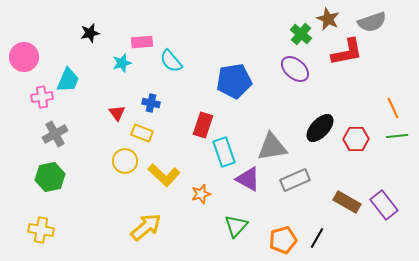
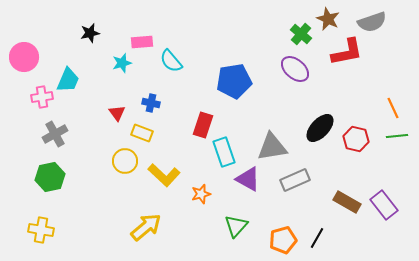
red hexagon: rotated 15 degrees clockwise
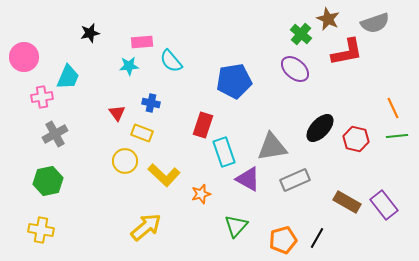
gray semicircle: moved 3 px right, 1 px down
cyan star: moved 7 px right, 3 px down; rotated 12 degrees clockwise
cyan trapezoid: moved 3 px up
green hexagon: moved 2 px left, 4 px down
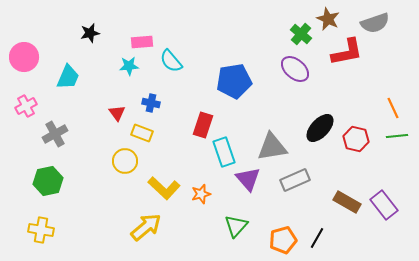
pink cross: moved 16 px left, 9 px down; rotated 20 degrees counterclockwise
yellow L-shape: moved 13 px down
purple triangle: rotated 20 degrees clockwise
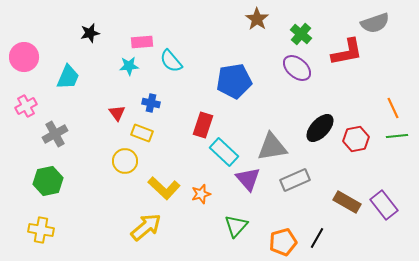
brown star: moved 71 px left; rotated 10 degrees clockwise
purple ellipse: moved 2 px right, 1 px up
red hexagon: rotated 25 degrees counterclockwise
cyan rectangle: rotated 28 degrees counterclockwise
orange pentagon: moved 2 px down
